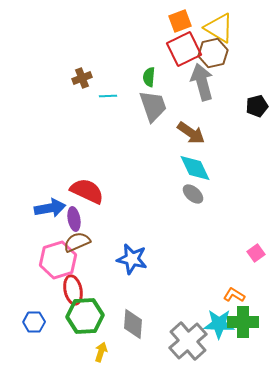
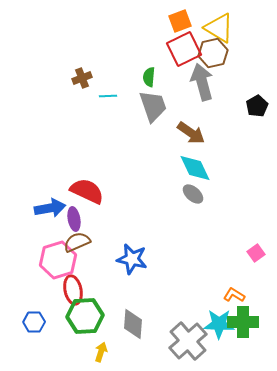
black pentagon: rotated 15 degrees counterclockwise
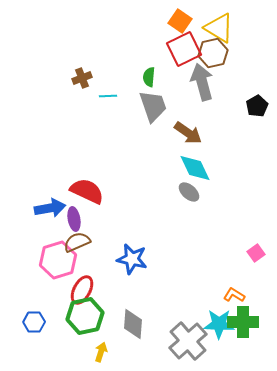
orange square: rotated 35 degrees counterclockwise
brown arrow: moved 3 px left
gray ellipse: moved 4 px left, 2 px up
red ellipse: moved 9 px right; rotated 40 degrees clockwise
green hexagon: rotated 9 degrees counterclockwise
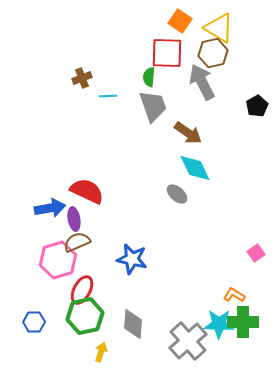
red square: moved 17 px left, 4 px down; rotated 28 degrees clockwise
gray arrow: rotated 12 degrees counterclockwise
gray ellipse: moved 12 px left, 2 px down
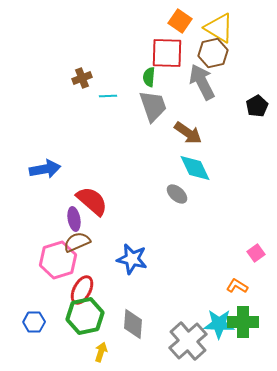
red semicircle: moved 5 px right, 10 px down; rotated 16 degrees clockwise
blue arrow: moved 5 px left, 39 px up
orange L-shape: moved 3 px right, 9 px up
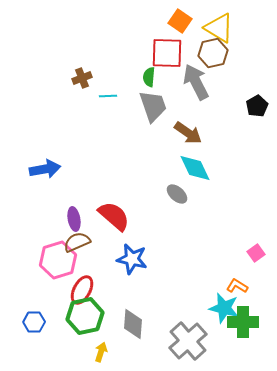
gray arrow: moved 6 px left
red semicircle: moved 22 px right, 15 px down
cyan star: moved 5 px right, 16 px up; rotated 12 degrees clockwise
